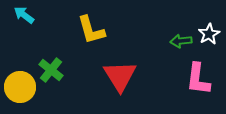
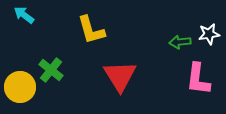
white star: rotated 20 degrees clockwise
green arrow: moved 1 px left, 1 px down
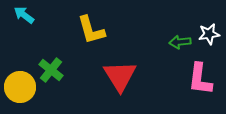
pink L-shape: moved 2 px right
